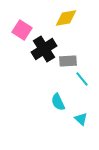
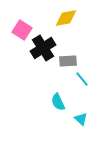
black cross: moved 1 px left, 1 px up
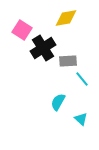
cyan semicircle: rotated 54 degrees clockwise
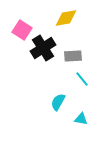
gray rectangle: moved 5 px right, 5 px up
cyan triangle: rotated 32 degrees counterclockwise
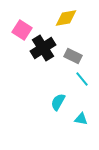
gray rectangle: rotated 30 degrees clockwise
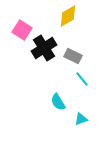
yellow diamond: moved 2 px right, 2 px up; rotated 20 degrees counterclockwise
black cross: moved 1 px right
cyan semicircle: rotated 60 degrees counterclockwise
cyan triangle: rotated 32 degrees counterclockwise
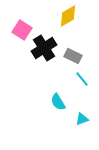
cyan triangle: moved 1 px right
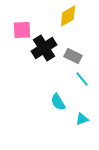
pink square: rotated 36 degrees counterclockwise
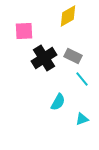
pink square: moved 2 px right, 1 px down
black cross: moved 10 px down
cyan semicircle: rotated 120 degrees counterclockwise
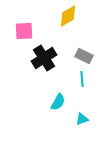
gray rectangle: moved 11 px right
cyan line: rotated 35 degrees clockwise
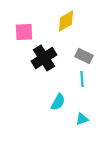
yellow diamond: moved 2 px left, 5 px down
pink square: moved 1 px down
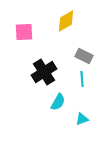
black cross: moved 14 px down
